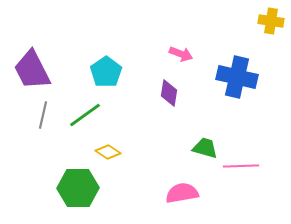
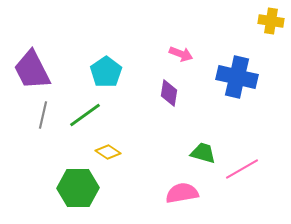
green trapezoid: moved 2 px left, 5 px down
pink line: moved 1 px right, 3 px down; rotated 28 degrees counterclockwise
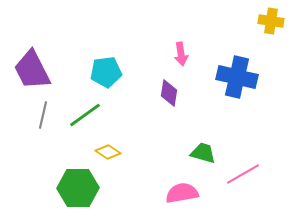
pink arrow: rotated 60 degrees clockwise
cyan pentagon: rotated 28 degrees clockwise
pink line: moved 1 px right, 5 px down
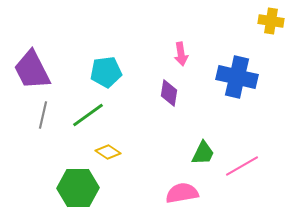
green line: moved 3 px right
green trapezoid: rotated 100 degrees clockwise
pink line: moved 1 px left, 8 px up
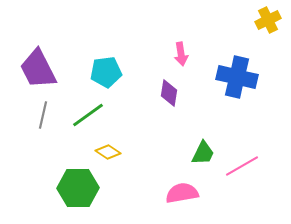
yellow cross: moved 3 px left, 1 px up; rotated 35 degrees counterclockwise
purple trapezoid: moved 6 px right, 1 px up
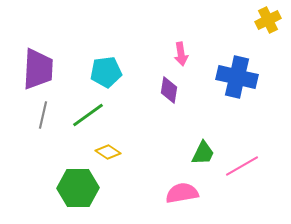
purple trapezoid: rotated 150 degrees counterclockwise
purple diamond: moved 3 px up
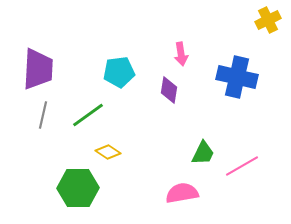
cyan pentagon: moved 13 px right
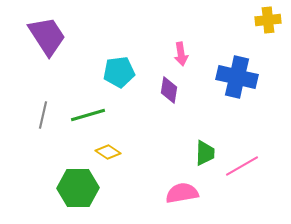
yellow cross: rotated 20 degrees clockwise
purple trapezoid: moved 9 px right, 33 px up; rotated 36 degrees counterclockwise
green line: rotated 20 degrees clockwise
green trapezoid: moved 2 px right; rotated 24 degrees counterclockwise
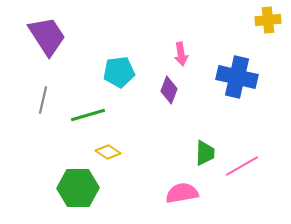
purple diamond: rotated 12 degrees clockwise
gray line: moved 15 px up
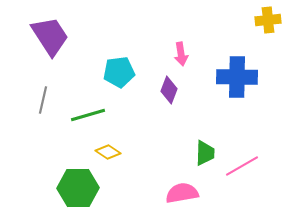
purple trapezoid: moved 3 px right
blue cross: rotated 12 degrees counterclockwise
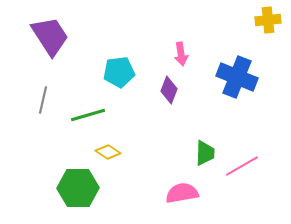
blue cross: rotated 21 degrees clockwise
